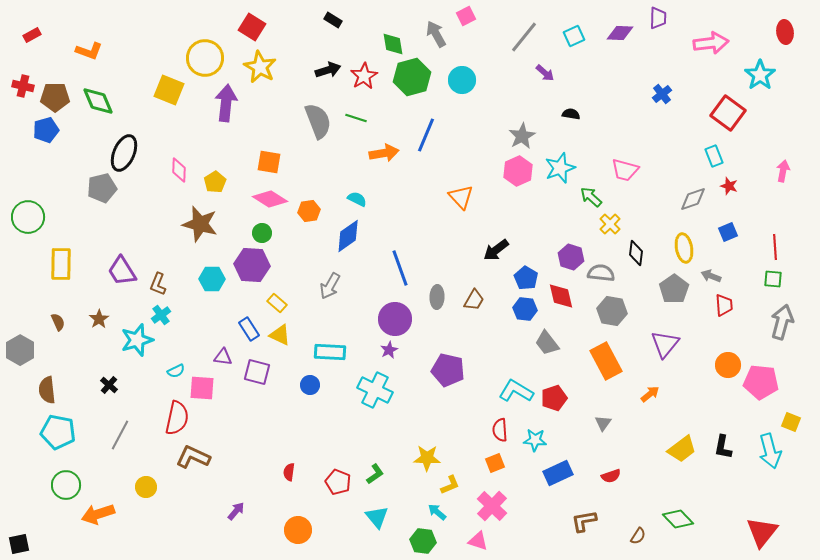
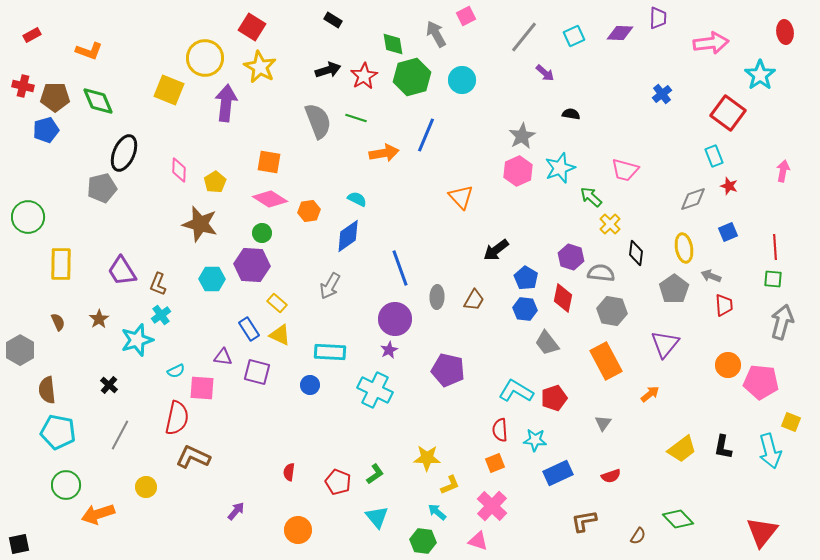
red diamond at (561, 296): moved 2 px right, 2 px down; rotated 24 degrees clockwise
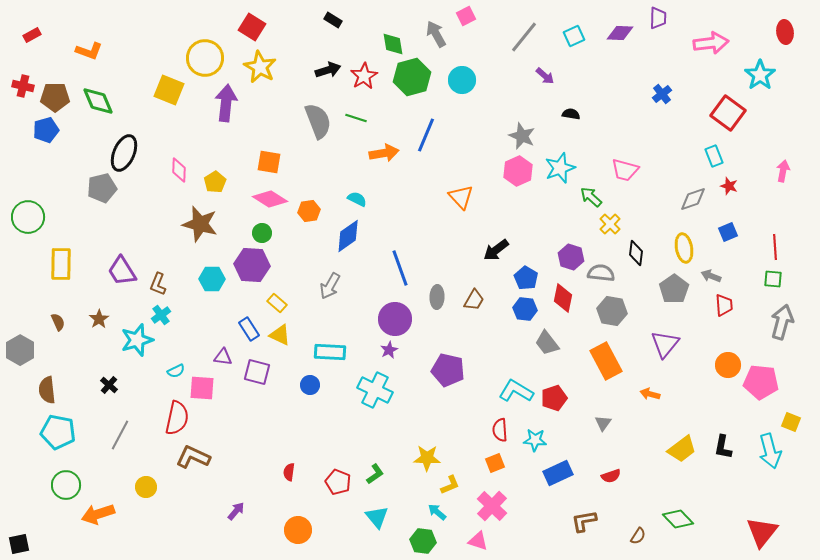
purple arrow at (545, 73): moved 3 px down
gray star at (522, 136): rotated 20 degrees counterclockwise
orange arrow at (650, 394): rotated 126 degrees counterclockwise
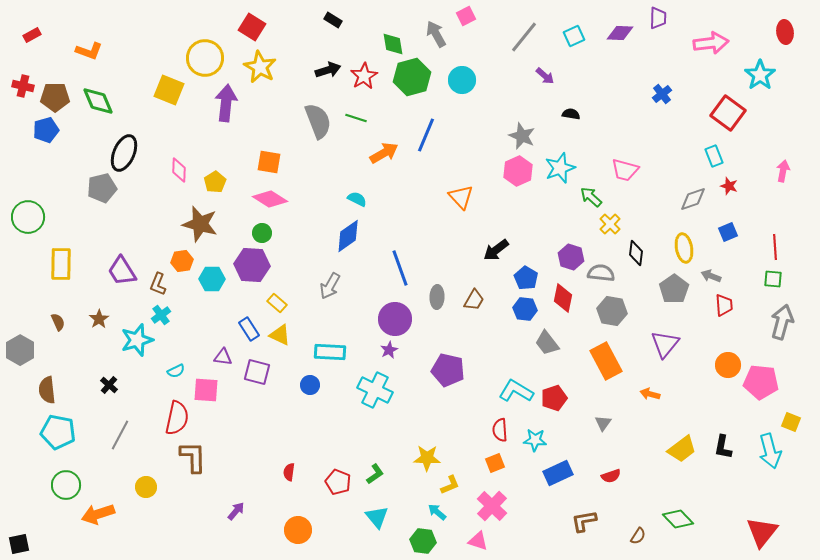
orange arrow at (384, 153): rotated 20 degrees counterclockwise
orange hexagon at (309, 211): moved 127 px left, 50 px down
pink square at (202, 388): moved 4 px right, 2 px down
brown L-shape at (193, 457): rotated 64 degrees clockwise
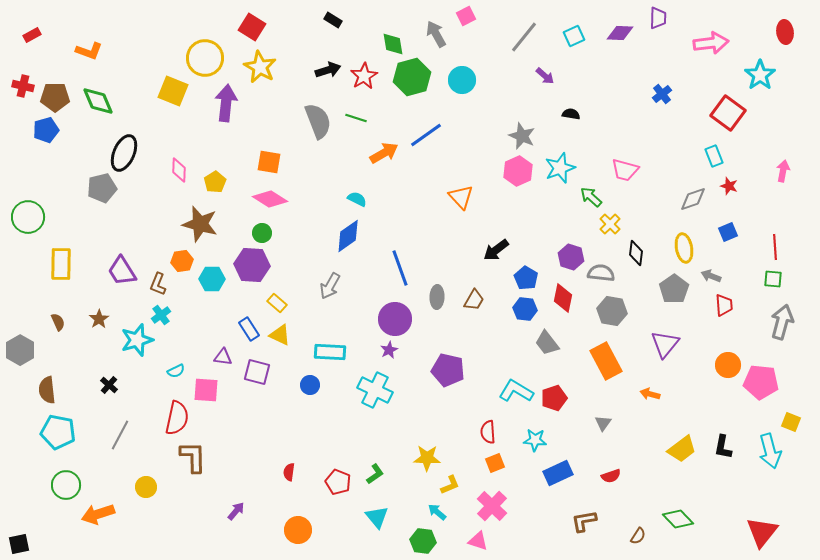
yellow square at (169, 90): moved 4 px right, 1 px down
blue line at (426, 135): rotated 32 degrees clockwise
red semicircle at (500, 430): moved 12 px left, 2 px down
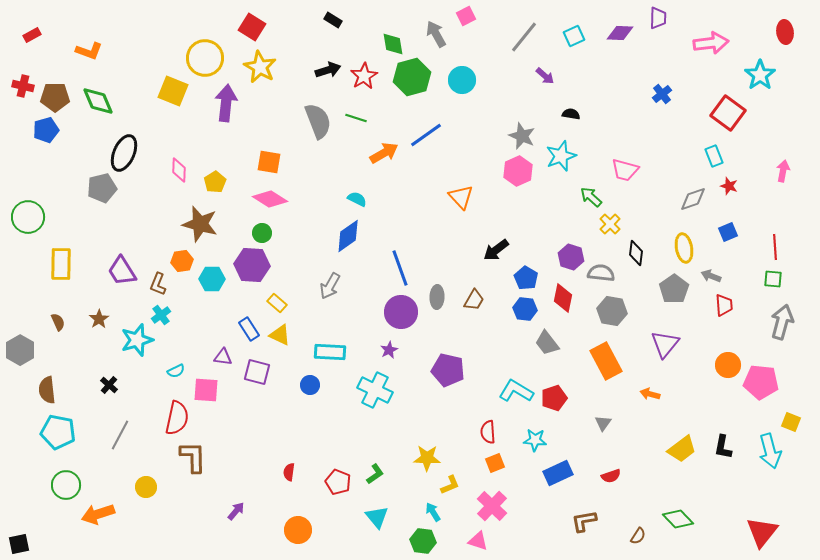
cyan star at (560, 168): moved 1 px right, 12 px up
purple circle at (395, 319): moved 6 px right, 7 px up
cyan arrow at (437, 512): moved 4 px left; rotated 18 degrees clockwise
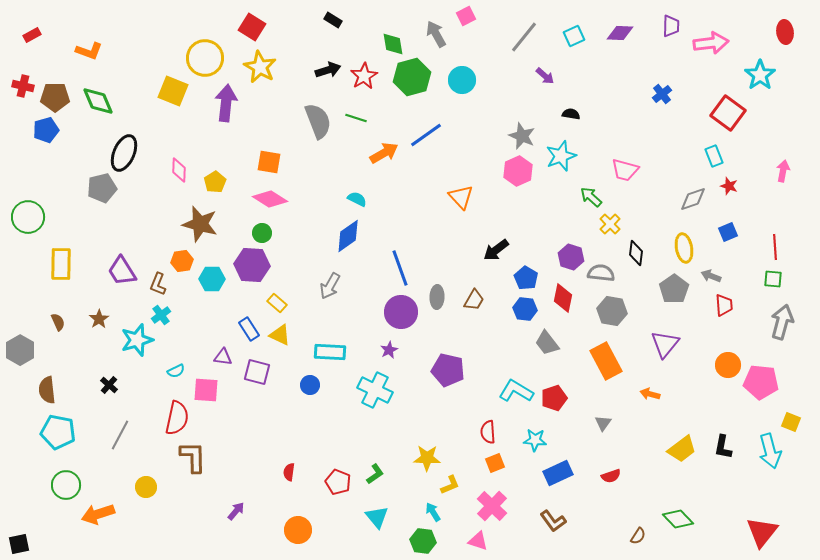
purple trapezoid at (658, 18): moved 13 px right, 8 px down
brown L-shape at (584, 521): moved 31 px left; rotated 116 degrees counterclockwise
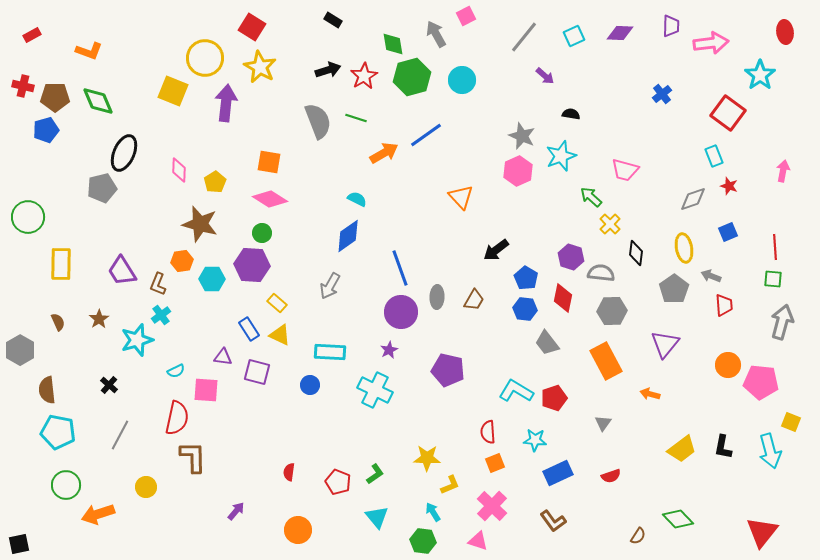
gray hexagon at (612, 311): rotated 12 degrees counterclockwise
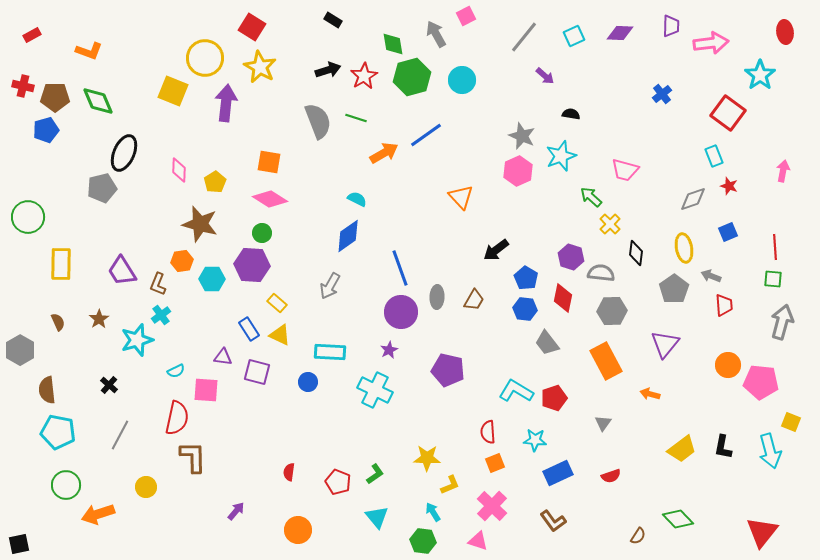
blue circle at (310, 385): moved 2 px left, 3 px up
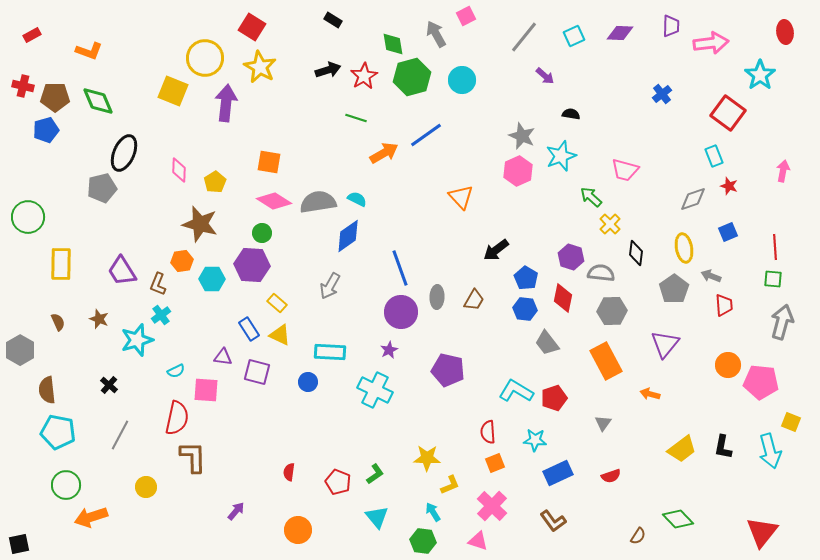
gray semicircle at (318, 121): moved 81 px down; rotated 78 degrees counterclockwise
pink diamond at (270, 199): moved 4 px right, 2 px down
brown star at (99, 319): rotated 18 degrees counterclockwise
orange arrow at (98, 514): moved 7 px left, 3 px down
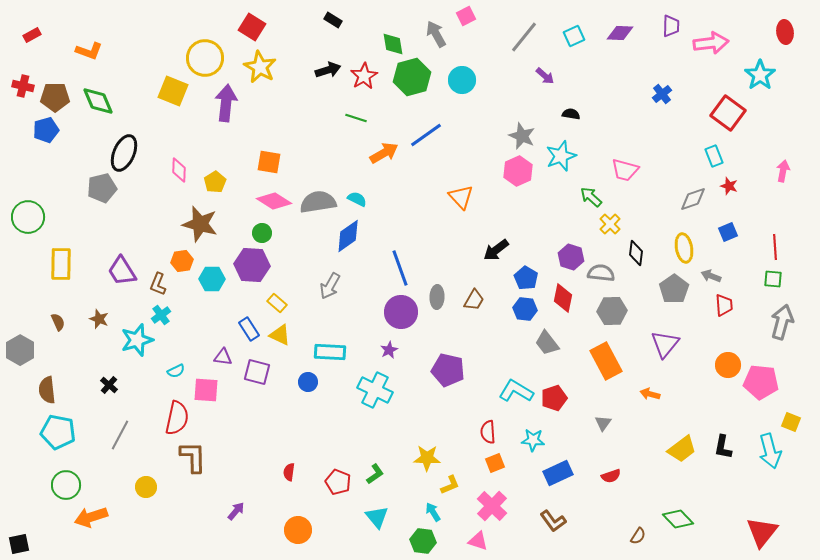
cyan star at (535, 440): moved 2 px left
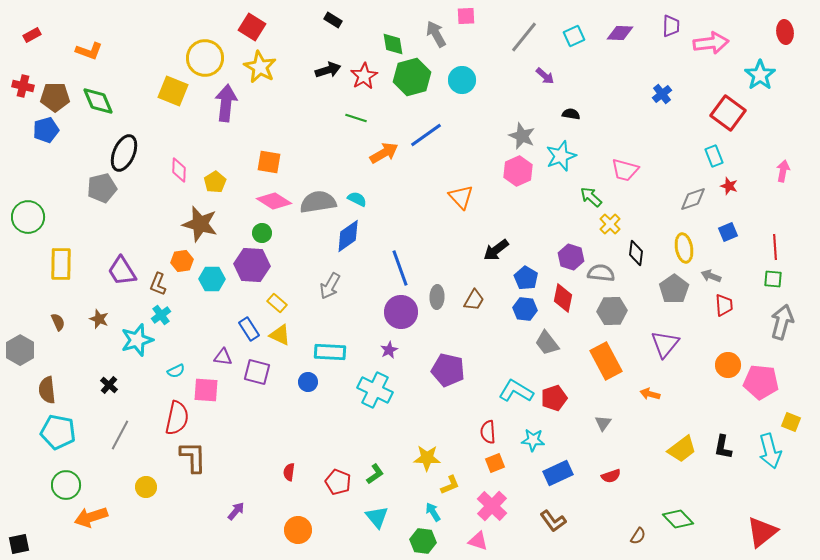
pink square at (466, 16): rotated 24 degrees clockwise
red triangle at (762, 532): rotated 12 degrees clockwise
